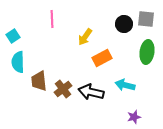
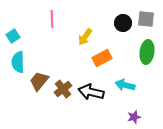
black circle: moved 1 px left, 1 px up
brown trapezoid: rotated 45 degrees clockwise
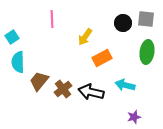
cyan square: moved 1 px left, 1 px down
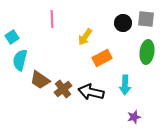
cyan semicircle: moved 2 px right, 2 px up; rotated 15 degrees clockwise
brown trapezoid: moved 1 px right, 1 px up; rotated 95 degrees counterclockwise
cyan arrow: rotated 102 degrees counterclockwise
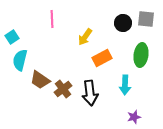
green ellipse: moved 6 px left, 3 px down
black arrow: moved 1 px left, 1 px down; rotated 110 degrees counterclockwise
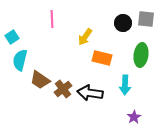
orange rectangle: rotated 42 degrees clockwise
black arrow: rotated 105 degrees clockwise
purple star: rotated 16 degrees counterclockwise
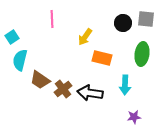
green ellipse: moved 1 px right, 1 px up
purple star: rotated 24 degrees clockwise
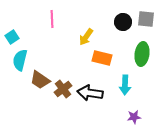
black circle: moved 1 px up
yellow arrow: moved 1 px right
